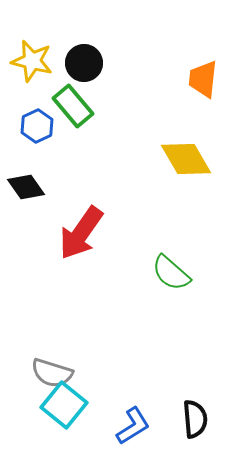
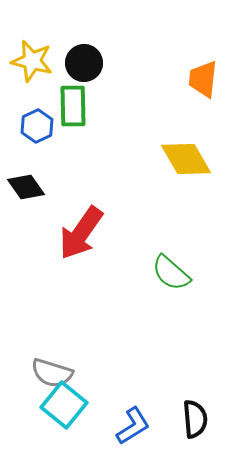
green rectangle: rotated 39 degrees clockwise
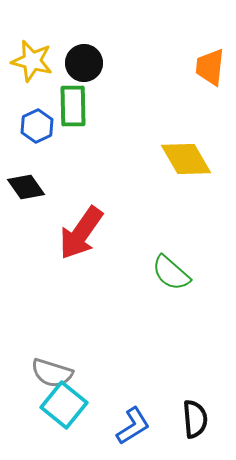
orange trapezoid: moved 7 px right, 12 px up
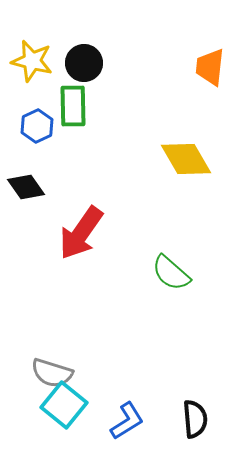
blue L-shape: moved 6 px left, 5 px up
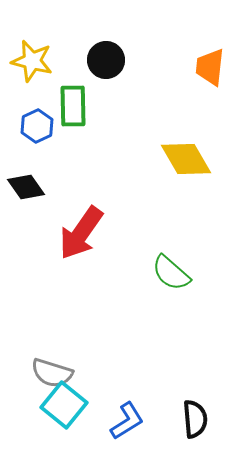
black circle: moved 22 px right, 3 px up
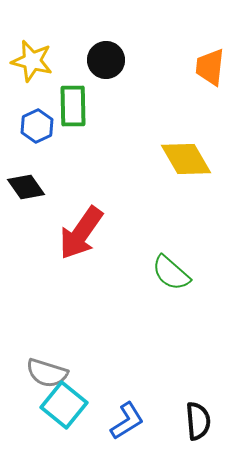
gray semicircle: moved 5 px left
black semicircle: moved 3 px right, 2 px down
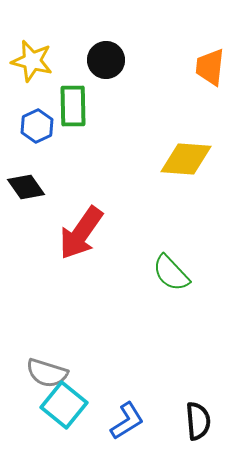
yellow diamond: rotated 56 degrees counterclockwise
green semicircle: rotated 6 degrees clockwise
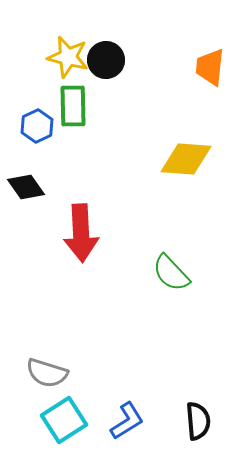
yellow star: moved 36 px right, 4 px up
red arrow: rotated 38 degrees counterclockwise
cyan square: moved 15 px down; rotated 18 degrees clockwise
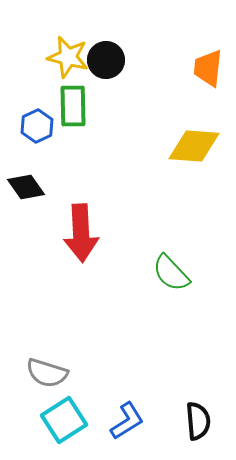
orange trapezoid: moved 2 px left, 1 px down
yellow diamond: moved 8 px right, 13 px up
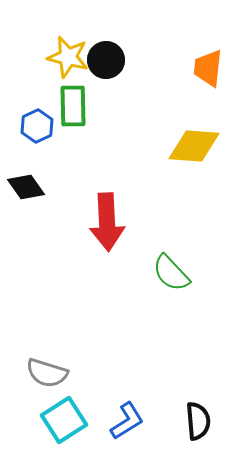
red arrow: moved 26 px right, 11 px up
